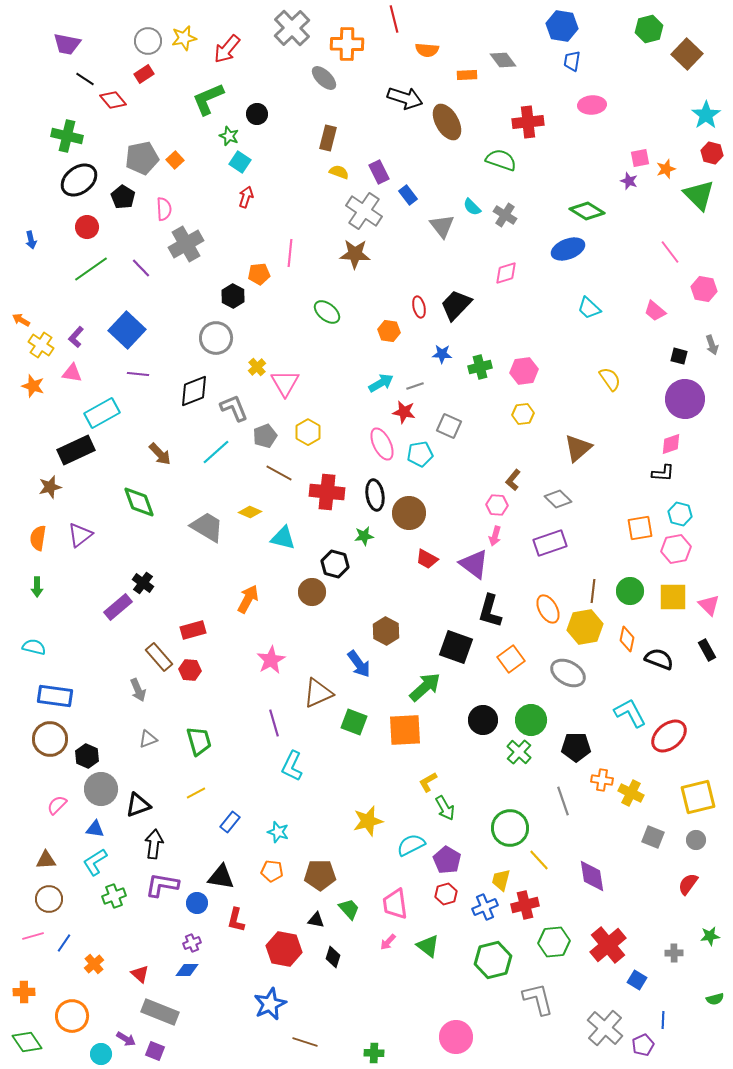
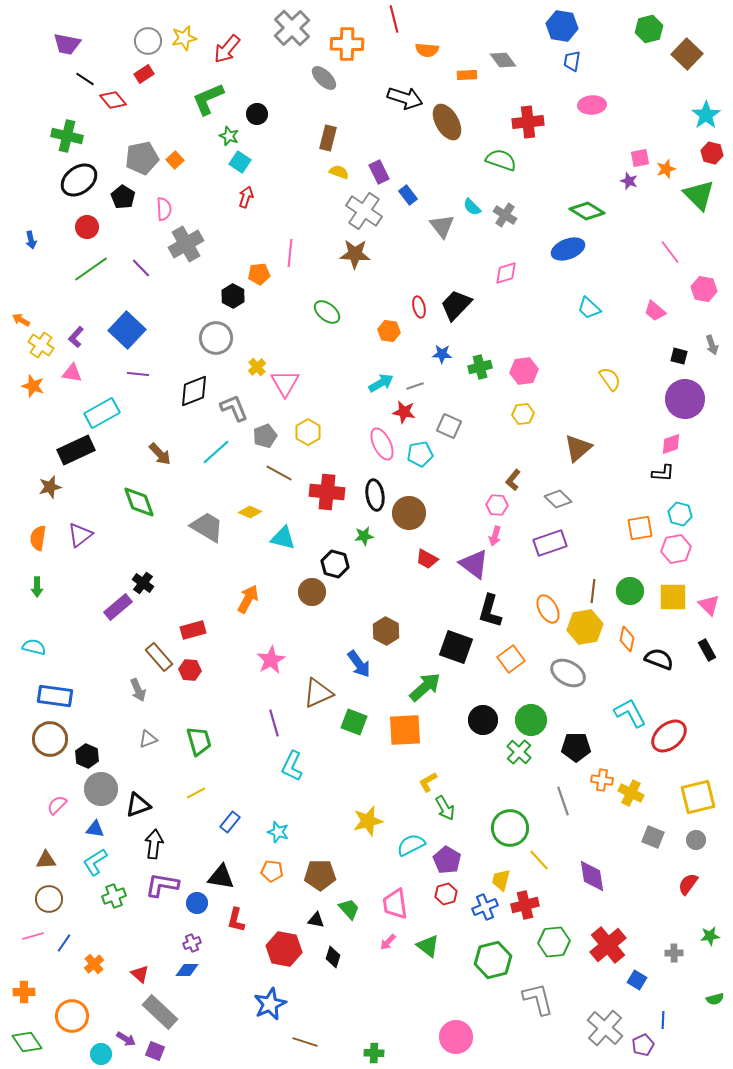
gray rectangle at (160, 1012): rotated 21 degrees clockwise
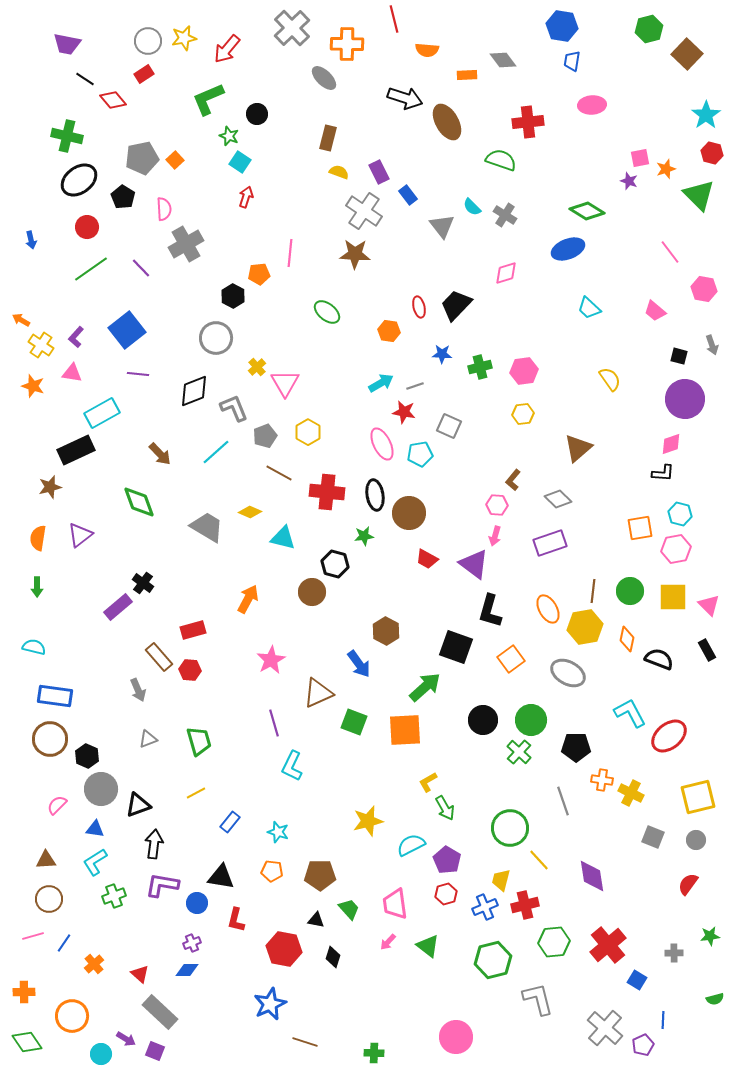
blue square at (127, 330): rotated 9 degrees clockwise
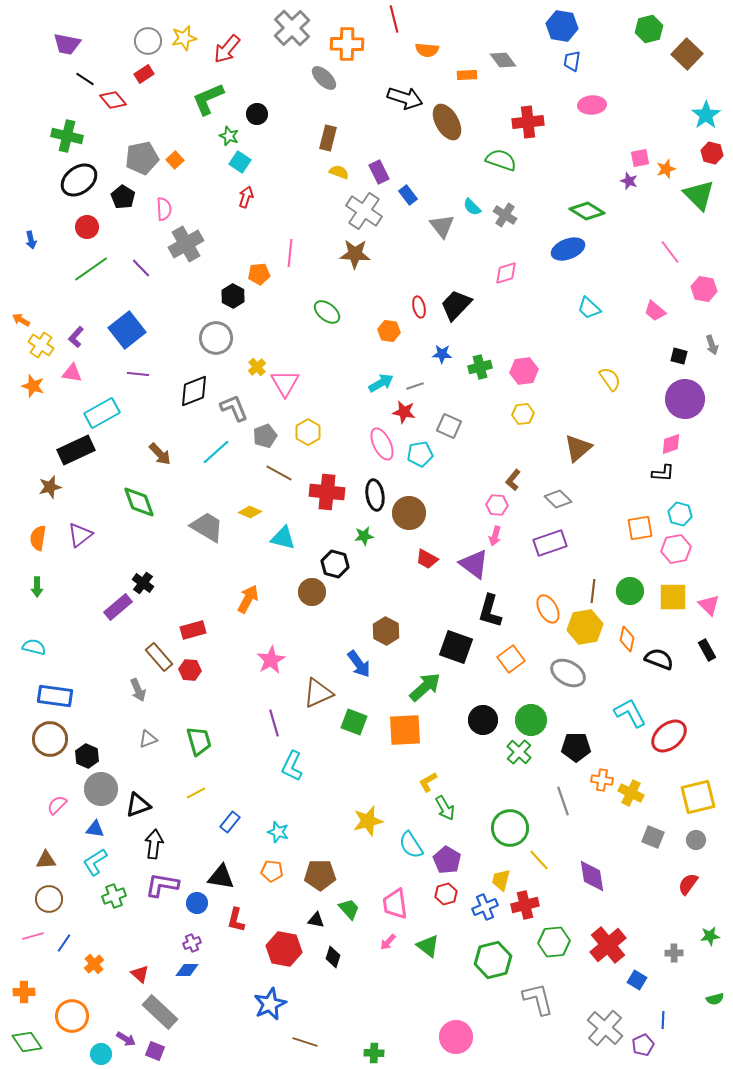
cyan semicircle at (411, 845): rotated 96 degrees counterclockwise
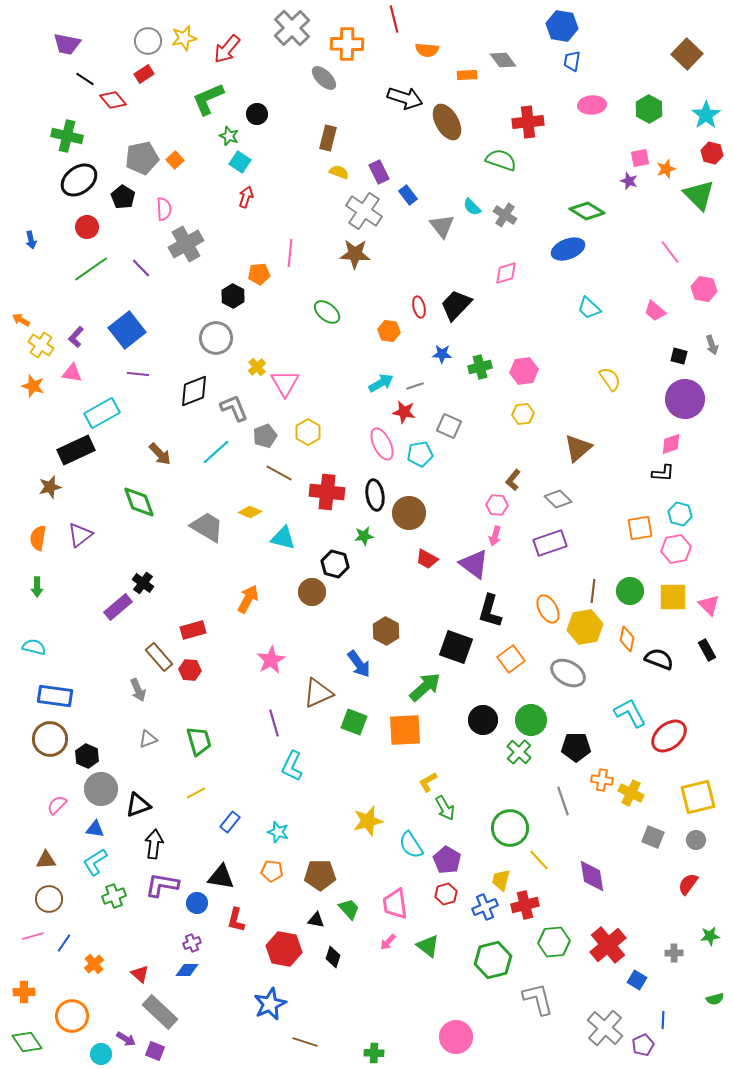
green hexagon at (649, 29): moved 80 px down; rotated 16 degrees counterclockwise
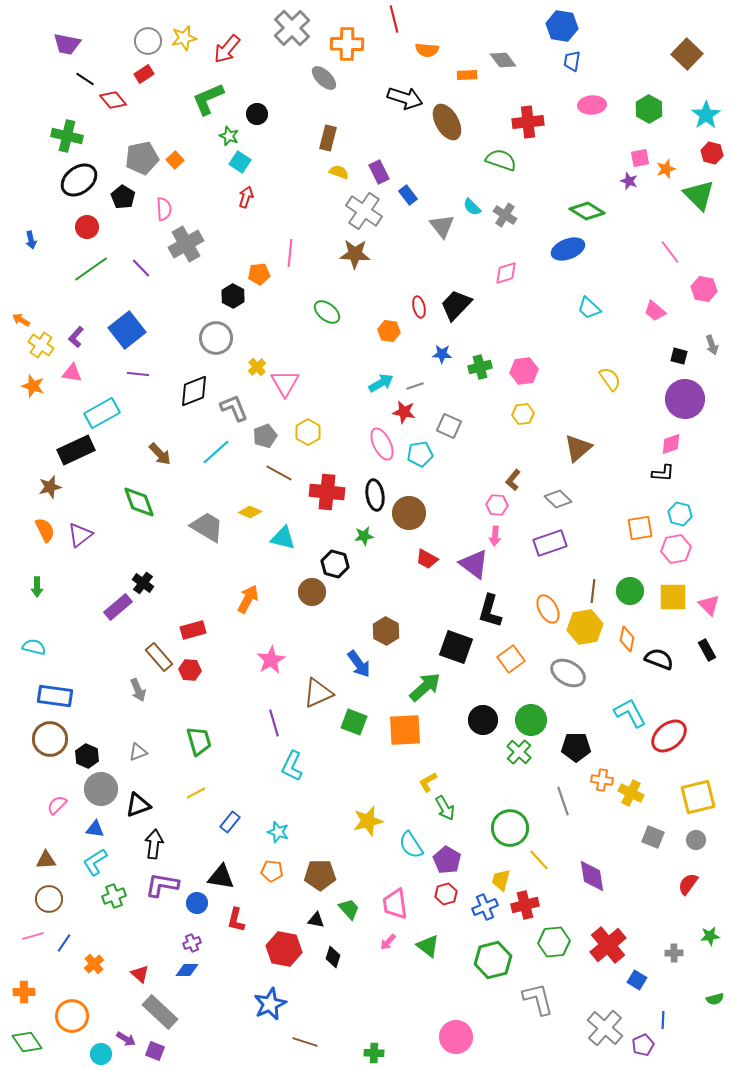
pink arrow at (495, 536): rotated 12 degrees counterclockwise
orange semicircle at (38, 538): moved 7 px right, 8 px up; rotated 145 degrees clockwise
gray triangle at (148, 739): moved 10 px left, 13 px down
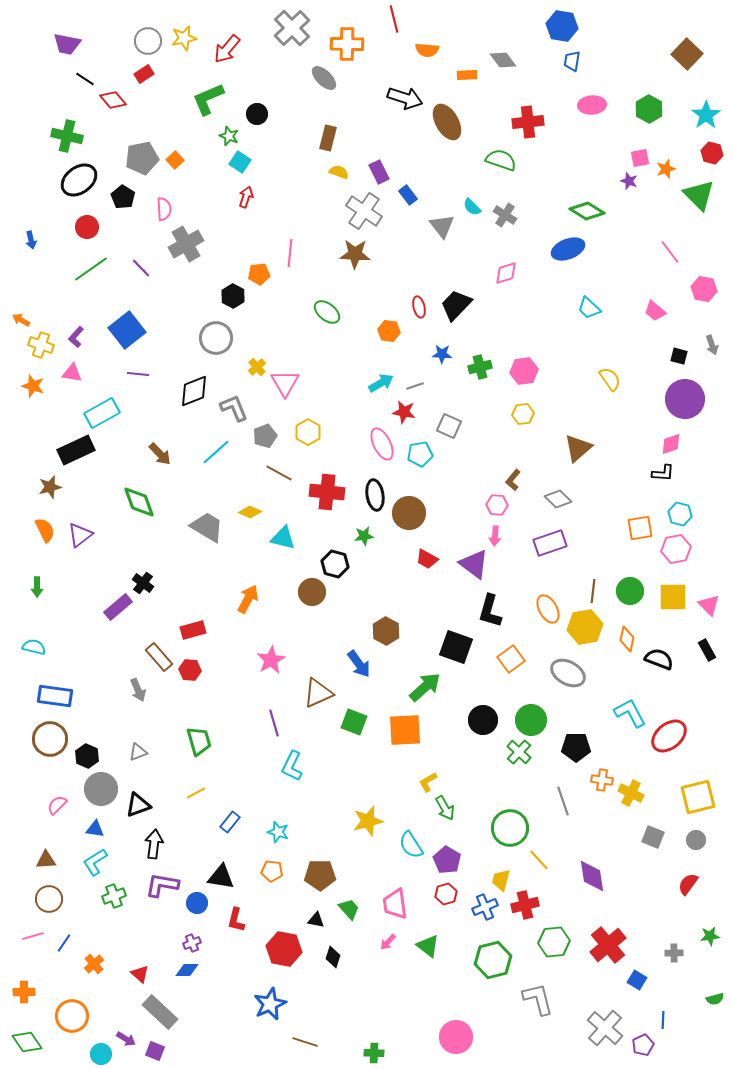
yellow cross at (41, 345): rotated 15 degrees counterclockwise
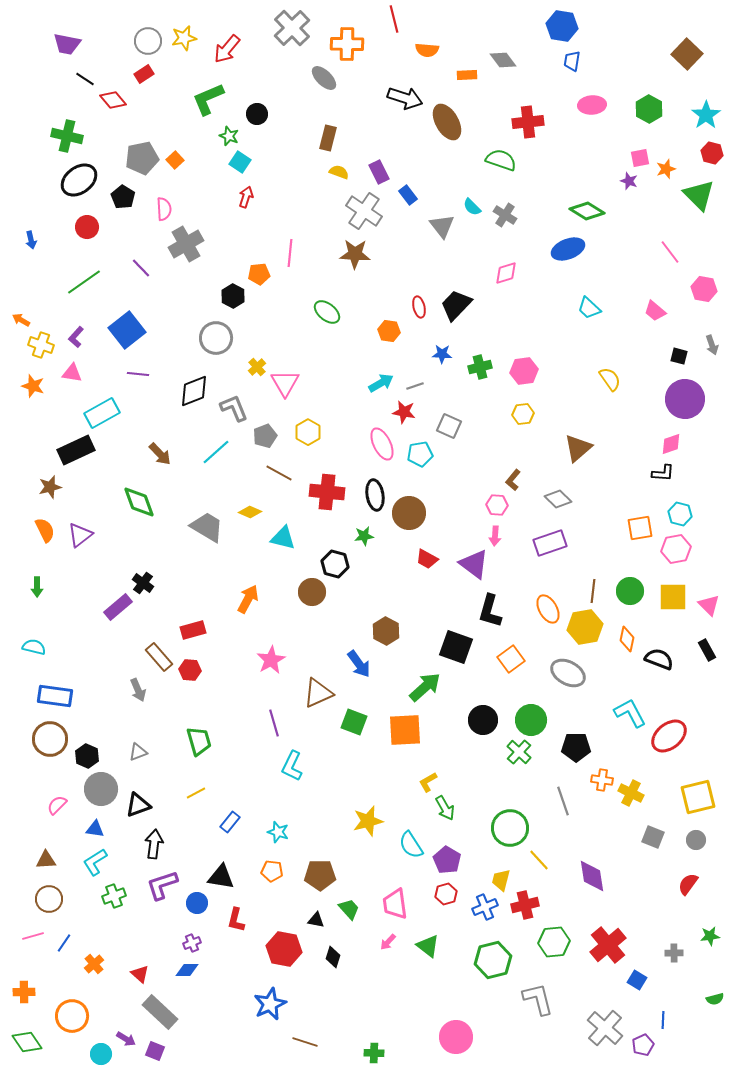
green line at (91, 269): moved 7 px left, 13 px down
purple L-shape at (162, 885): rotated 28 degrees counterclockwise
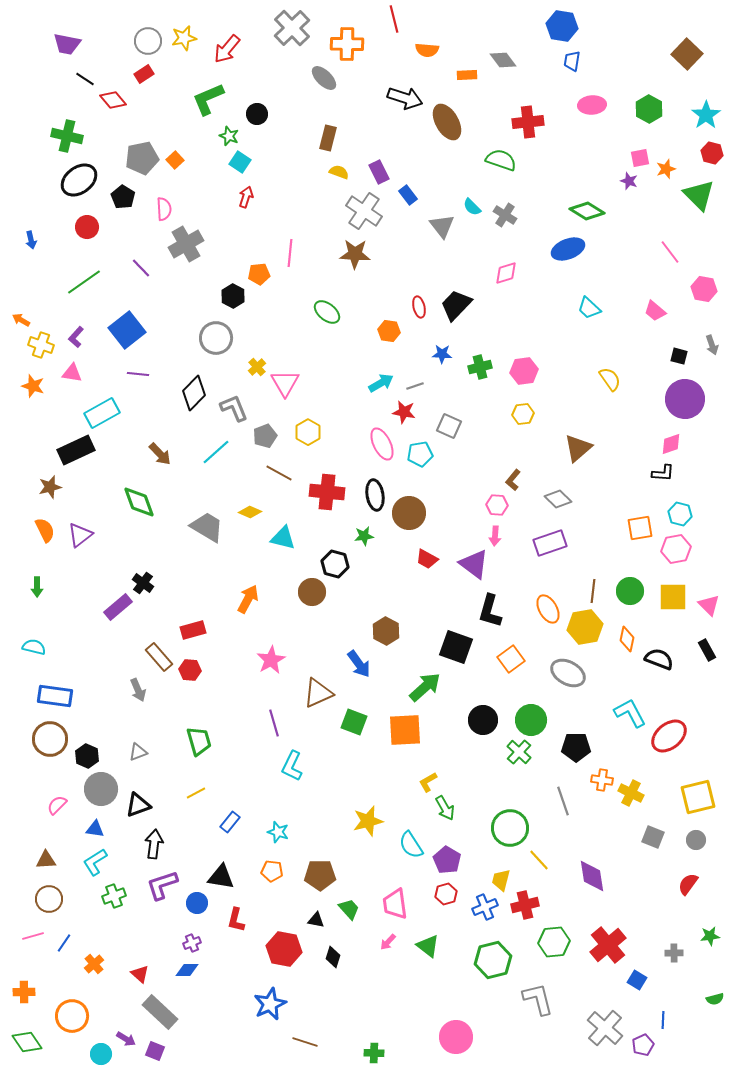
black diamond at (194, 391): moved 2 px down; rotated 24 degrees counterclockwise
